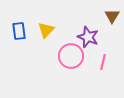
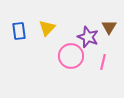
brown triangle: moved 3 px left, 11 px down
yellow triangle: moved 1 px right, 2 px up
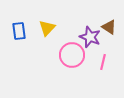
brown triangle: rotated 28 degrees counterclockwise
purple star: moved 2 px right
pink circle: moved 1 px right, 1 px up
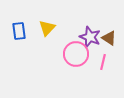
brown triangle: moved 11 px down
pink circle: moved 4 px right, 1 px up
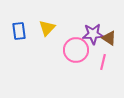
purple star: moved 3 px right, 3 px up; rotated 25 degrees counterclockwise
pink circle: moved 4 px up
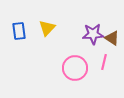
brown triangle: moved 3 px right
pink circle: moved 1 px left, 18 px down
pink line: moved 1 px right
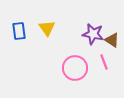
yellow triangle: rotated 18 degrees counterclockwise
purple star: rotated 15 degrees clockwise
brown triangle: moved 2 px down
pink line: rotated 35 degrees counterclockwise
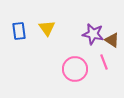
pink circle: moved 1 px down
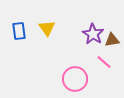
purple star: rotated 20 degrees clockwise
brown triangle: rotated 42 degrees counterclockwise
pink line: rotated 28 degrees counterclockwise
pink circle: moved 10 px down
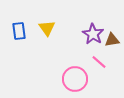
pink line: moved 5 px left
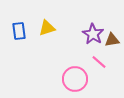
yellow triangle: rotated 48 degrees clockwise
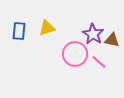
blue rectangle: rotated 12 degrees clockwise
brown triangle: rotated 21 degrees clockwise
pink circle: moved 25 px up
